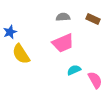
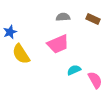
pink trapezoid: moved 5 px left, 1 px down
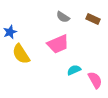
gray semicircle: rotated 144 degrees counterclockwise
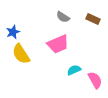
blue star: moved 3 px right
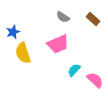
brown rectangle: rotated 16 degrees clockwise
yellow semicircle: moved 2 px right, 1 px up; rotated 15 degrees clockwise
cyan semicircle: rotated 24 degrees counterclockwise
pink semicircle: rotated 18 degrees counterclockwise
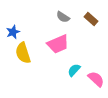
brown rectangle: moved 2 px left
pink semicircle: moved 1 px right, 1 px up
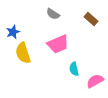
gray semicircle: moved 10 px left, 3 px up
cyan semicircle: moved 1 px up; rotated 56 degrees counterclockwise
pink semicircle: moved 1 px left, 2 px down; rotated 72 degrees counterclockwise
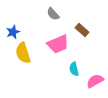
gray semicircle: rotated 16 degrees clockwise
brown rectangle: moved 9 px left, 11 px down
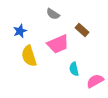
gray semicircle: rotated 16 degrees counterclockwise
blue star: moved 7 px right, 1 px up
yellow semicircle: moved 6 px right, 3 px down
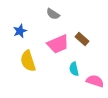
brown rectangle: moved 9 px down
yellow semicircle: moved 1 px left, 5 px down
pink semicircle: rotated 48 degrees clockwise
